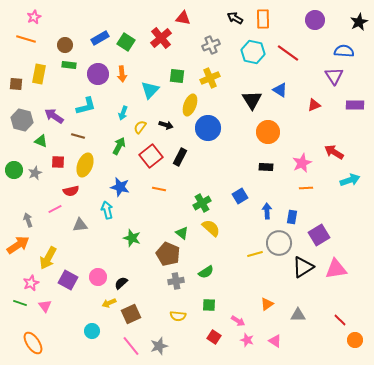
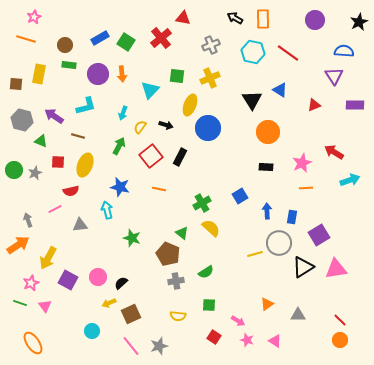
orange circle at (355, 340): moved 15 px left
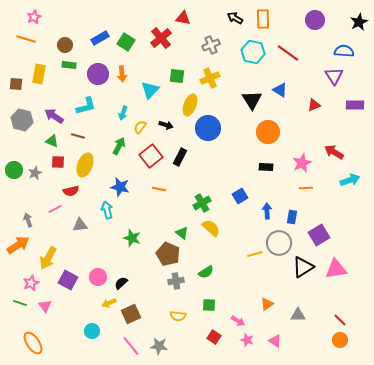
green triangle at (41, 141): moved 11 px right
gray star at (159, 346): rotated 24 degrees clockwise
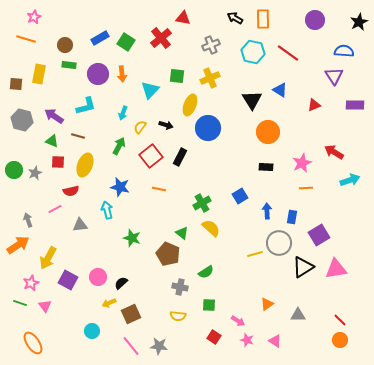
gray cross at (176, 281): moved 4 px right, 6 px down; rotated 21 degrees clockwise
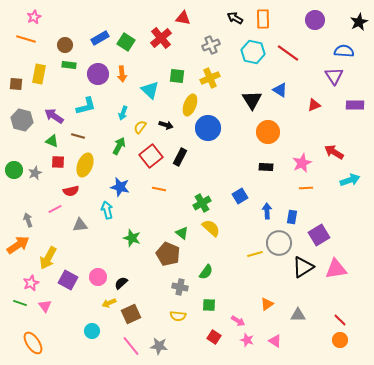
cyan triangle at (150, 90): rotated 30 degrees counterclockwise
green semicircle at (206, 272): rotated 21 degrees counterclockwise
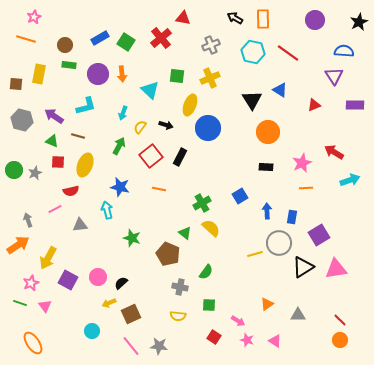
green triangle at (182, 233): moved 3 px right
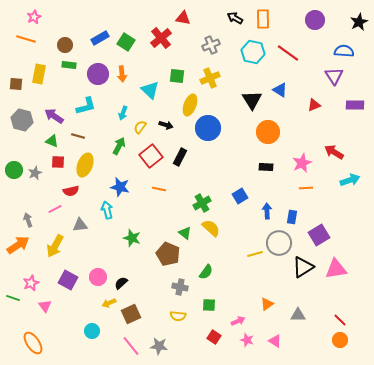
yellow arrow at (48, 258): moved 7 px right, 12 px up
green line at (20, 303): moved 7 px left, 5 px up
pink arrow at (238, 321): rotated 56 degrees counterclockwise
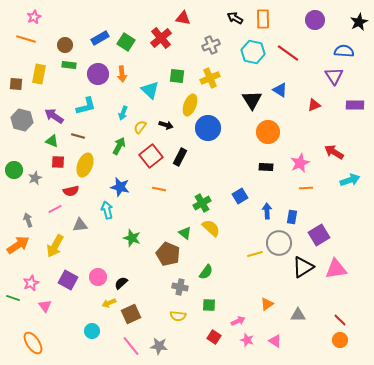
pink star at (302, 163): moved 2 px left
gray star at (35, 173): moved 5 px down
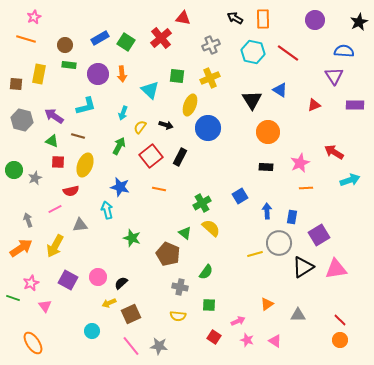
orange arrow at (18, 245): moved 3 px right, 3 px down
